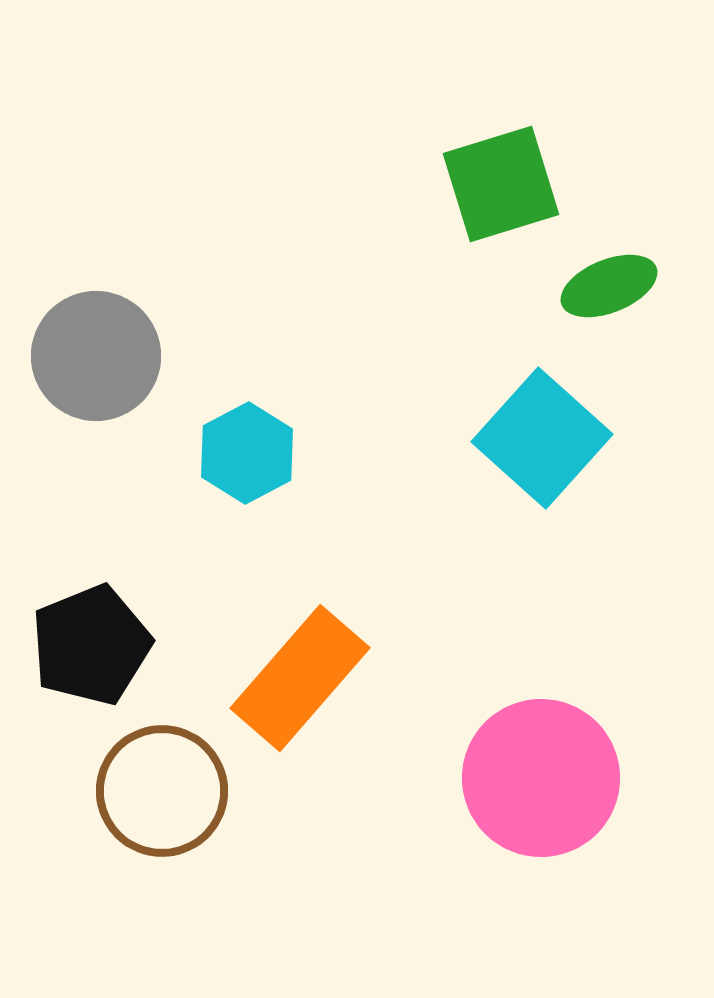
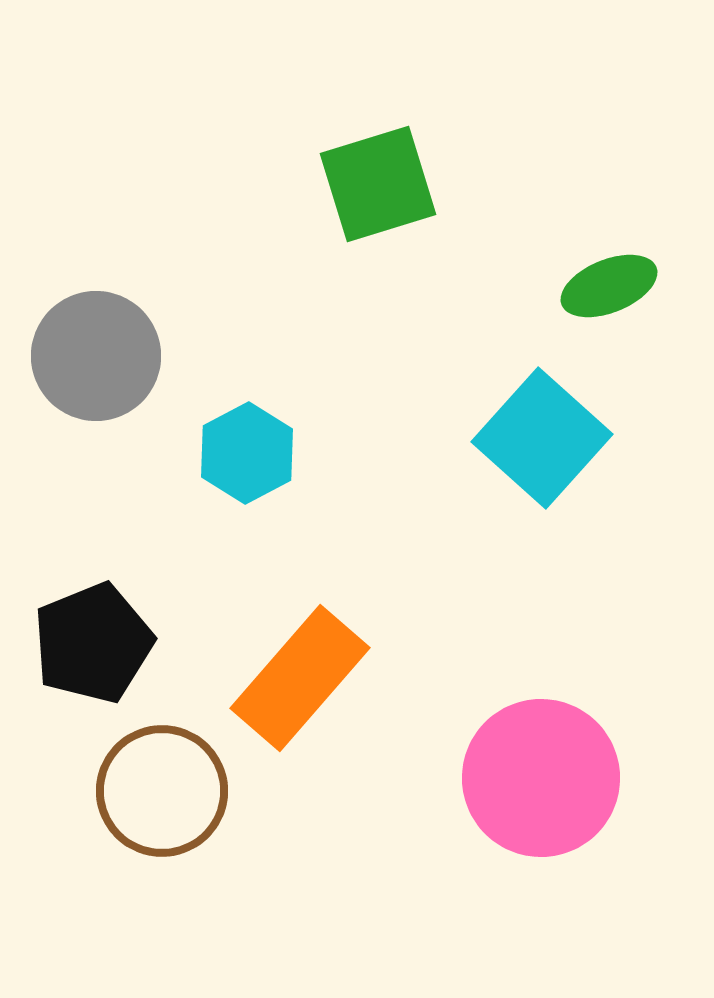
green square: moved 123 px left
black pentagon: moved 2 px right, 2 px up
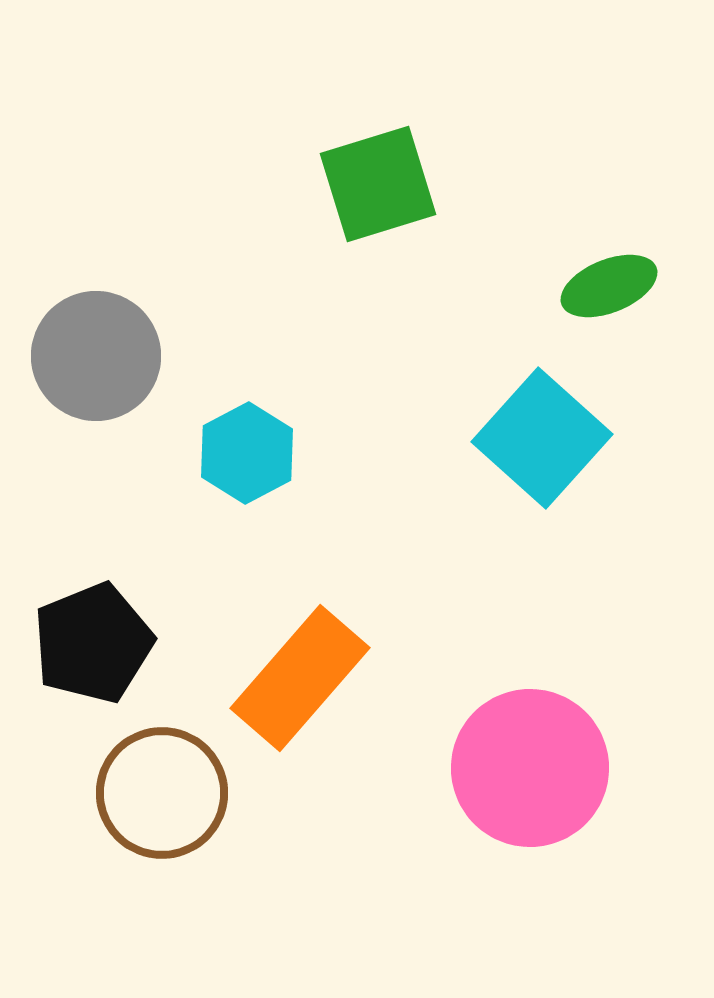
pink circle: moved 11 px left, 10 px up
brown circle: moved 2 px down
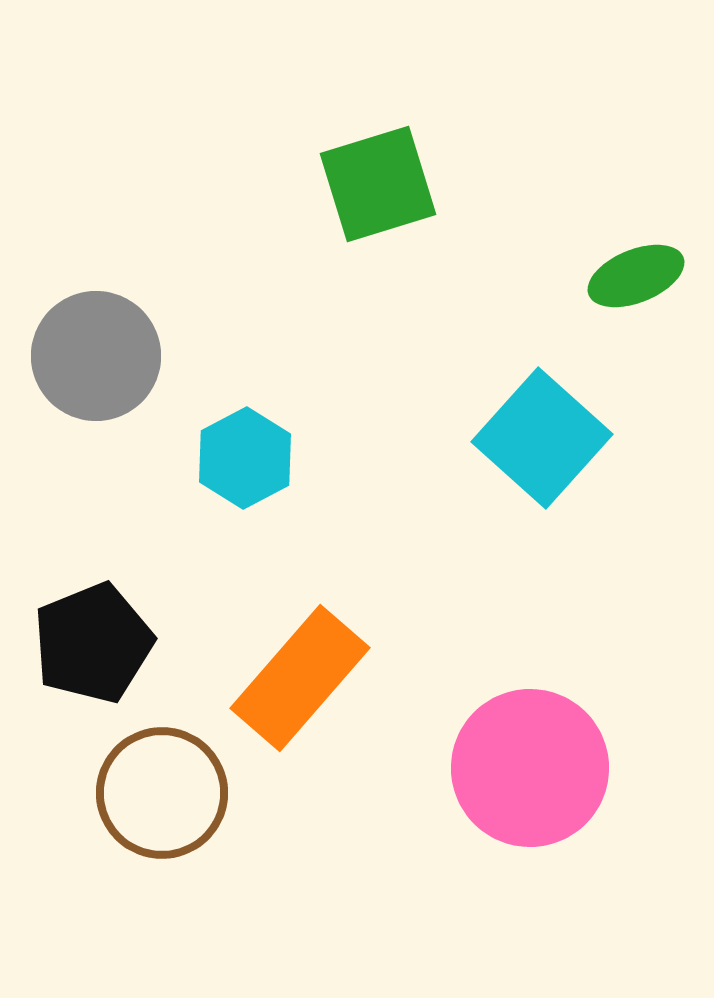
green ellipse: moved 27 px right, 10 px up
cyan hexagon: moved 2 px left, 5 px down
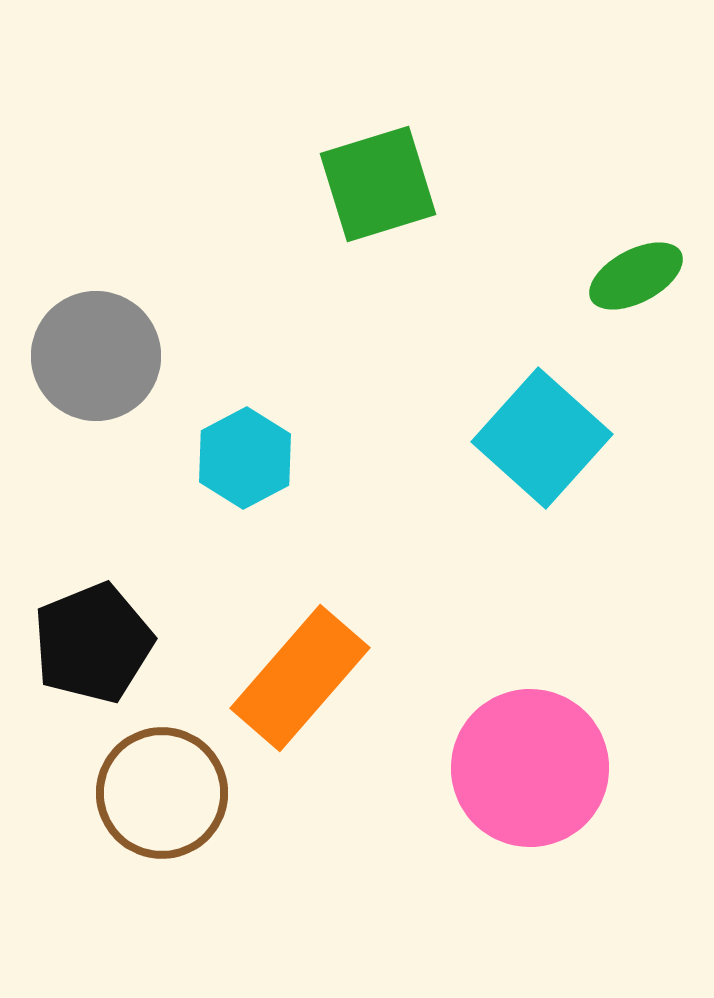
green ellipse: rotated 6 degrees counterclockwise
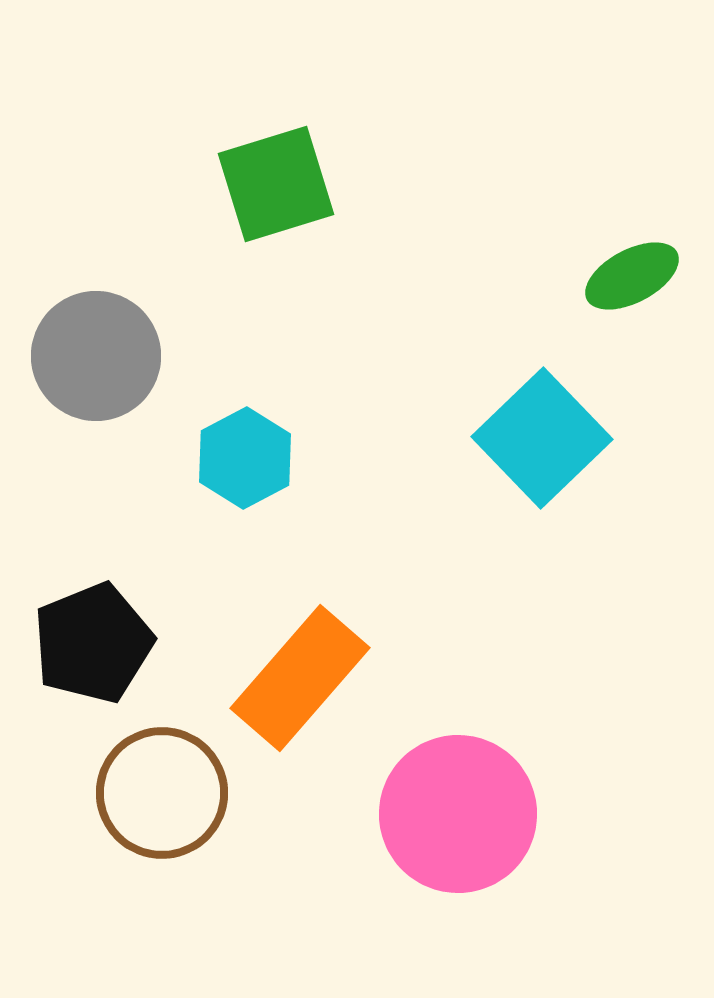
green square: moved 102 px left
green ellipse: moved 4 px left
cyan square: rotated 4 degrees clockwise
pink circle: moved 72 px left, 46 px down
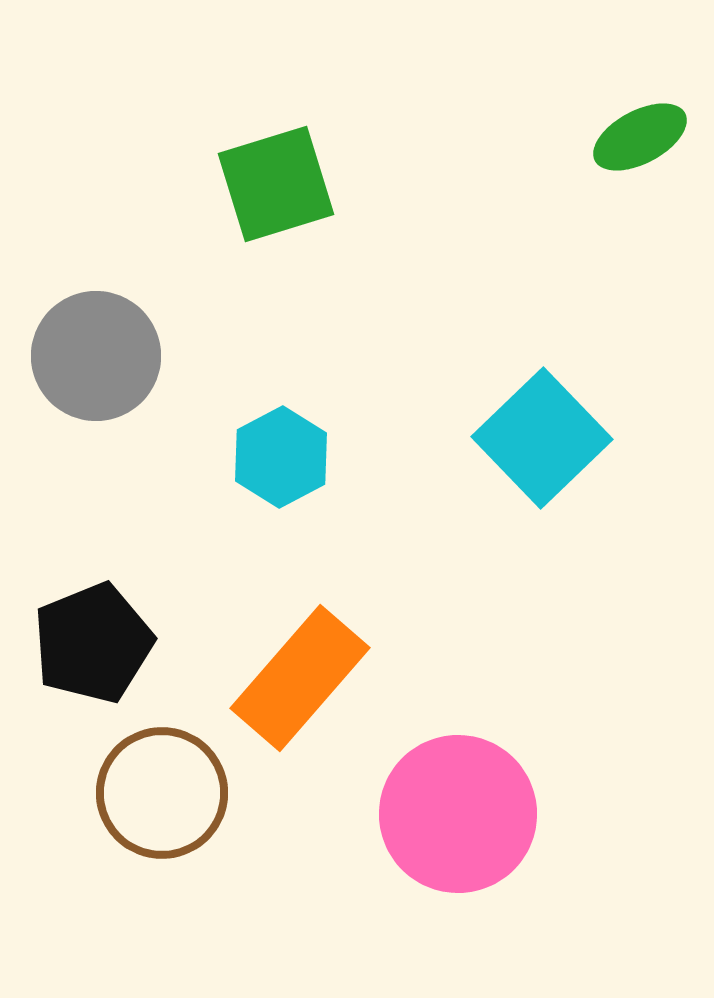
green ellipse: moved 8 px right, 139 px up
cyan hexagon: moved 36 px right, 1 px up
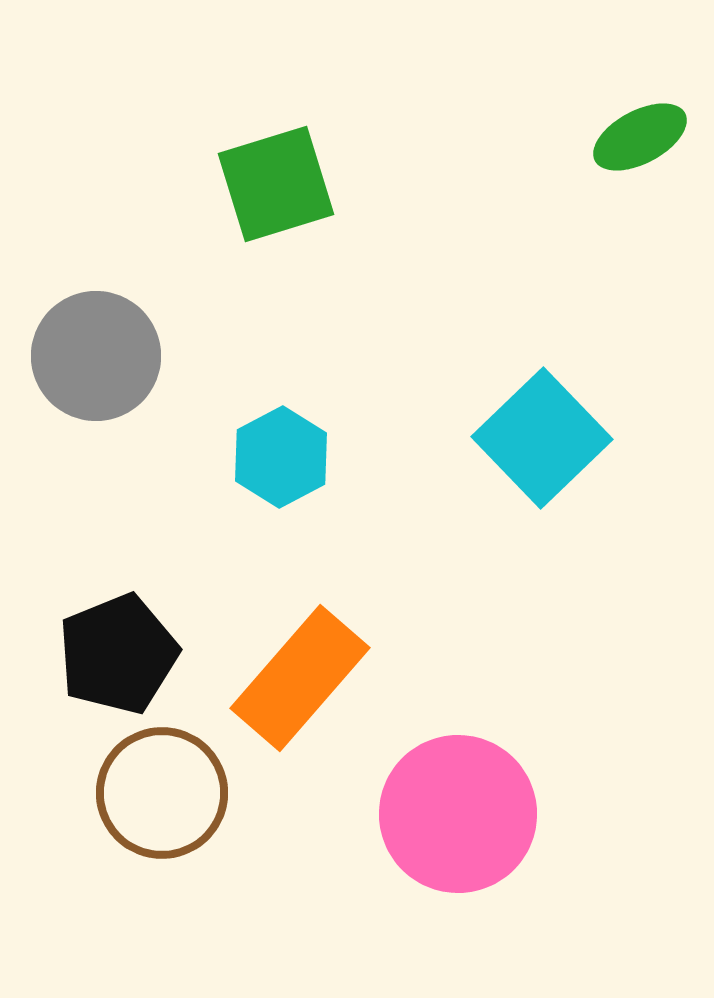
black pentagon: moved 25 px right, 11 px down
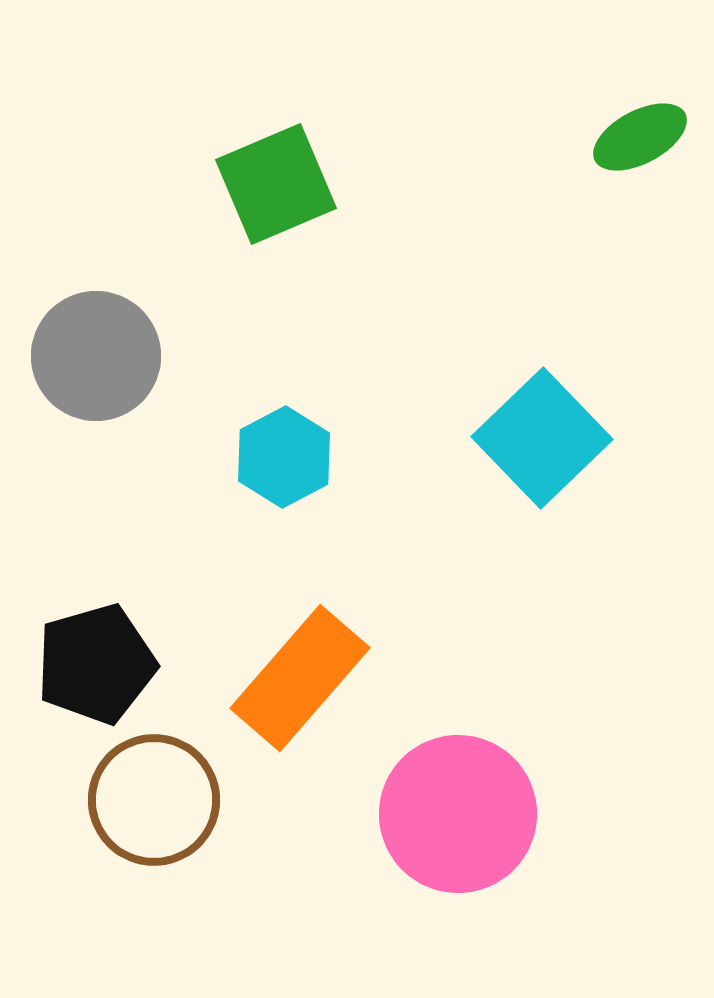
green square: rotated 6 degrees counterclockwise
cyan hexagon: moved 3 px right
black pentagon: moved 22 px left, 10 px down; rotated 6 degrees clockwise
brown circle: moved 8 px left, 7 px down
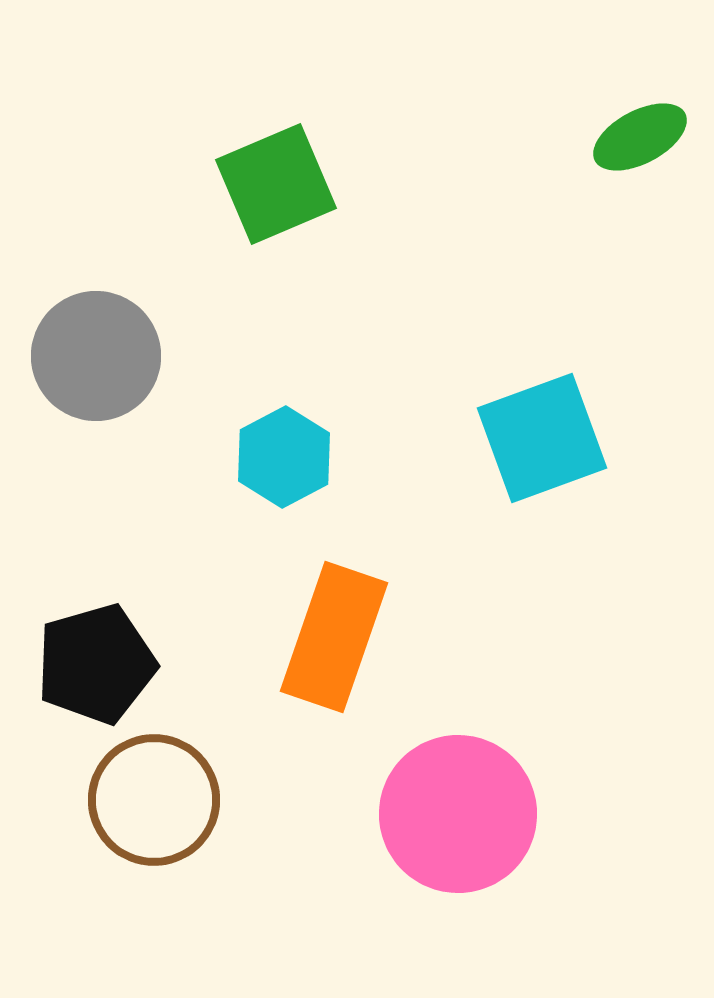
cyan square: rotated 24 degrees clockwise
orange rectangle: moved 34 px right, 41 px up; rotated 22 degrees counterclockwise
